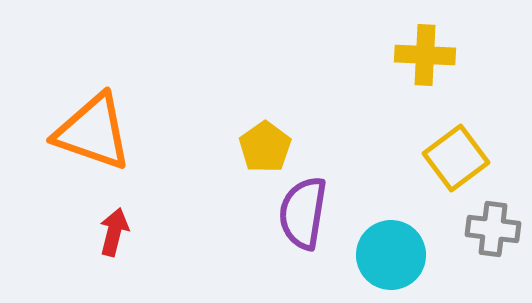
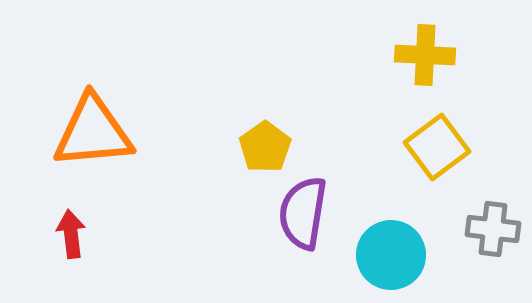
orange triangle: rotated 24 degrees counterclockwise
yellow square: moved 19 px left, 11 px up
red arrow: moved 43 px left, 2 px down; rotated 21 degrees counterclockwise
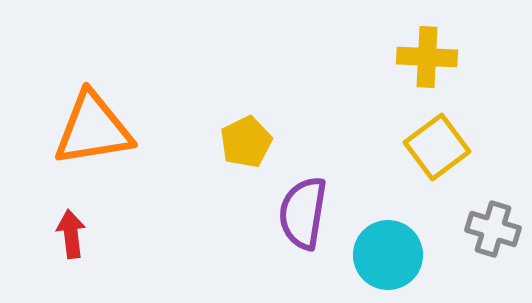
yellow cross: moved 2 px right, 2 px down
orange triangle: moved 3 px up; rotated 4 degrees counterclockwise
yellow pentagon: moved 19 px left, 5 px up; rotated 9 degrees clockwise
gray cross: rotated 10 degrees clockwise
cyan circle: moved 3 px left
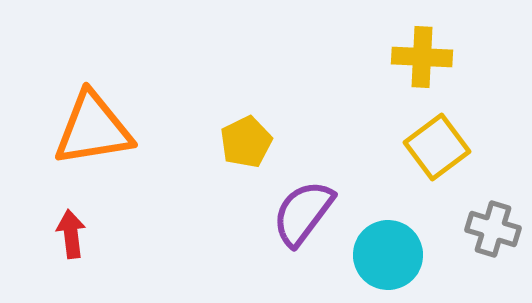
yellow cross: moved 5 px left
purple semicircle: rotated 28 degrees clockwise
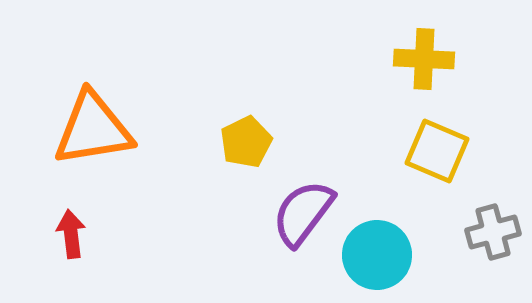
yellow cross: moved 2 px right, 2 px down
yellow square: moved 4 px down; rotated 30 degrees counterclockwise
gray cross: moved 3 px down; rotated 32 degrees counterclockwise
cyan circle: moved 11 px left
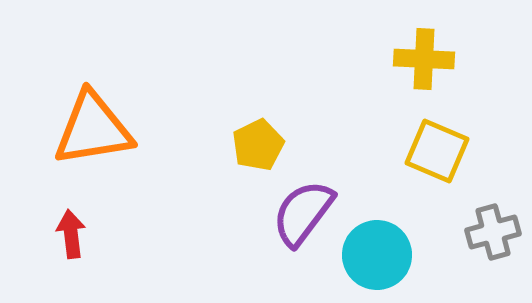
yellow pentagon: moved 12 px right, 3 px down
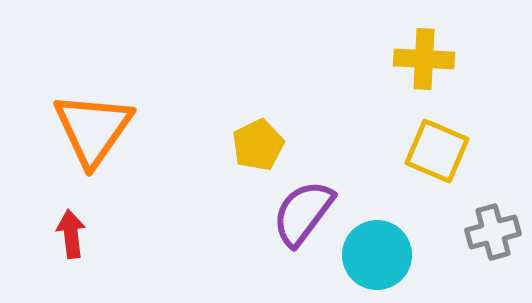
orange triangle: rotated 46 degrees counterclockwise
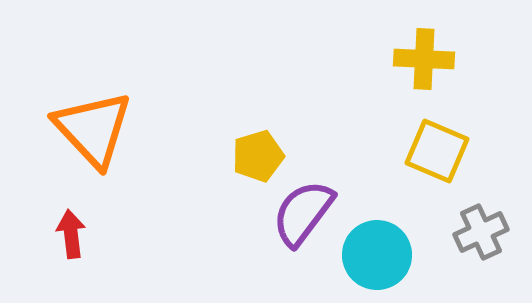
orange triangle: rotated 18 degrees counterclockwise
yellow pentagon: moved 11 px down; rotated 9 degrees clockwise
gray cross: moved 12 px left; rotated 10 degrees counterclockwise
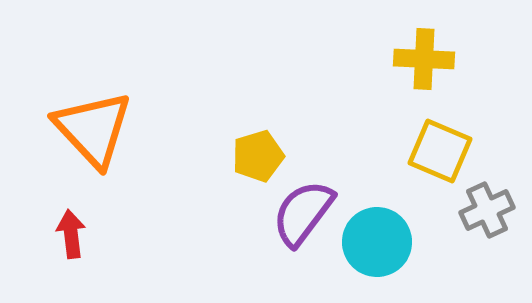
yellow square: moved 3 px right
gray cross: moved 6 px right, 22 px up
cyan circle: moved 13 px up
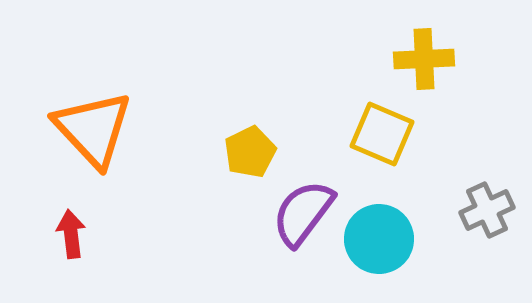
yellow cross: rotated 6 degrees counterclockwise
yellow square: moved 58 px left, 17 px up
yellow pentagon: moved 8 px left, 4 px up; rotated 9 degrees counterclockwise
cyan circle: moved 2 px right, 3 px up
